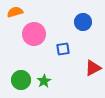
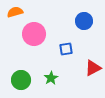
blue circle: moved 1 px right, 1 px up
blue square: moved 3 px right
green star: moved 7 px right, 3 px up
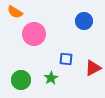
orange semicircle: rotated 133 degrees counterclockwise
blue square: moved 10 px down; rotated 16 degrees clockwise
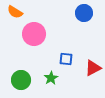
blue circle: moved 8 px up
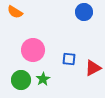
blue circle: moved 1 px up
pink circle: moved 1 px left, 16 px down
blue square: moved 3 px right
green star: moved 8 px left, 1 px down
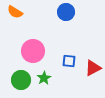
blue circle: moved 18 px left
pink circle: moved 1 px down
blue square: moved 2 px down
green star: moved 1 px right, 1 px up
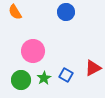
orange semicircle: rotated 28 degrees clockwise
blue square: moved 3 px left, 14 px down; rotated 24 degrees clockwise
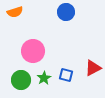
orange semicircle: rotated 77 degrees counterclockwise
blue square: rotated 16 degrees counterclockwise
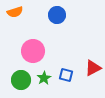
blue circle: moved 9 px left, 3 px down
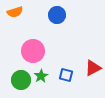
green star: moved 3 px left, 2 px up
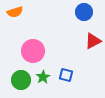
blue circle: moved 27 px right, 3 px up
red triangle: moved 27 px up
green star: moved 2 px right, 1 px down
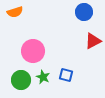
green star: rotated 16 degrees counterclockwise
